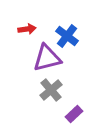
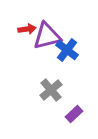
blue cross: moved 14 px down
purple triangle: moved 22 px up
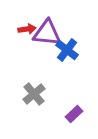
purple triangle: moved 3 px up; rotated 20 degrees clockwise
gray cross: moved 17 px left, 4 px down
